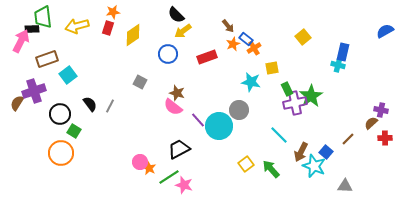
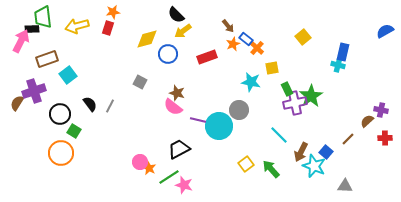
yellow diamond at (133, 35): moved 14 px right, 4 px down; rotated 20 degrees clockwise
orange cross at (254, 48): moved 3 px right; rotated 16 degrees counterclockwise
purple line at (198, 120): rotated 35 degrees counterclockwise
brown semicircle at (371, 123): moved 4 px left, 2 px up
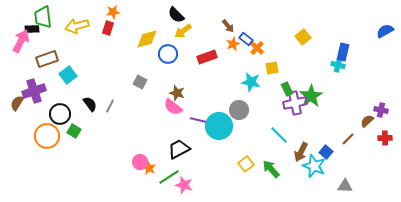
orange circle at (61, 153): moved 14 px left, 17 px up
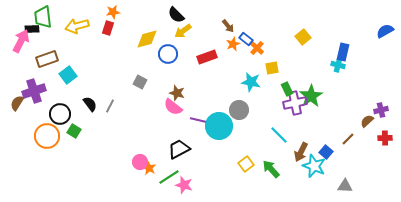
purple cross at (381, 110): rotated 24 degrees counterclockwise
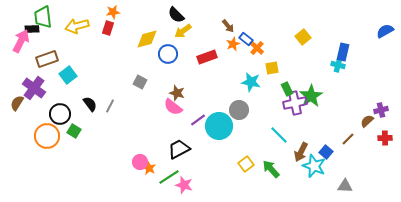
purple cross at (34, 91): moved 3 px up; rotated 35 degrees counterclockwise
purple line at (198, 120): rotated 49 degrees counterclockwise
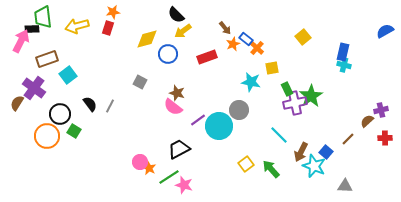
brown arrow at (228, 26): moved 3 px left, 2 px down
cyan cross at (338, 65): moved 6 px right
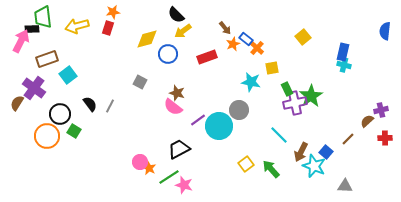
blue semicircle at (385, 31): rotated 54 degrees counterclockwise
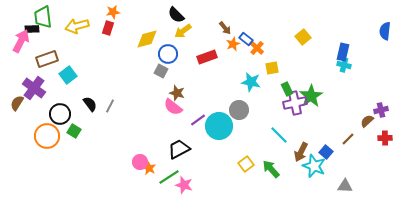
gray square at (140, 82): moved 21 px right, 11 px up
